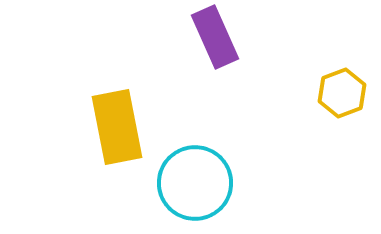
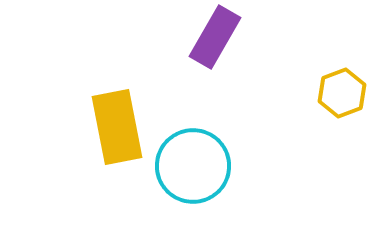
purple rectangle: rotated 54 degrees clockwise
cyan circle: moved 2 px left, 17 px up
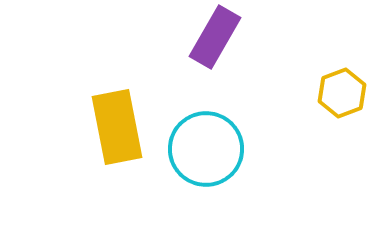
cyan circle: moved 13 px right, 17 px up
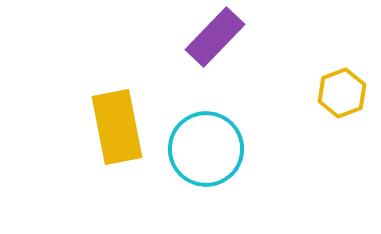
purple rectangle: rotated 14 degrees clockwise
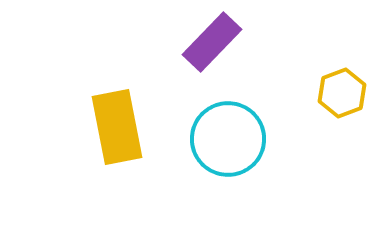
purple rectangle: moved 3 px left, 5 px down
cyan circle: moved 22 px right, 10 px up
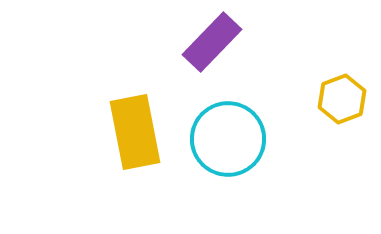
yellow hexagon: moved 6 px down
yellow rectangle: moved 18 px right, 5 px down
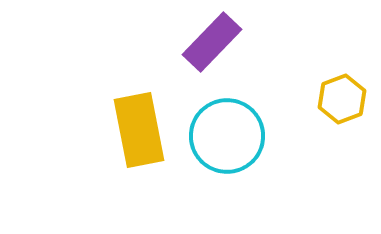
yellow rectangle: moved 4 px right, 2 px up
cyan circle: moved 1 px left, 3 px up
